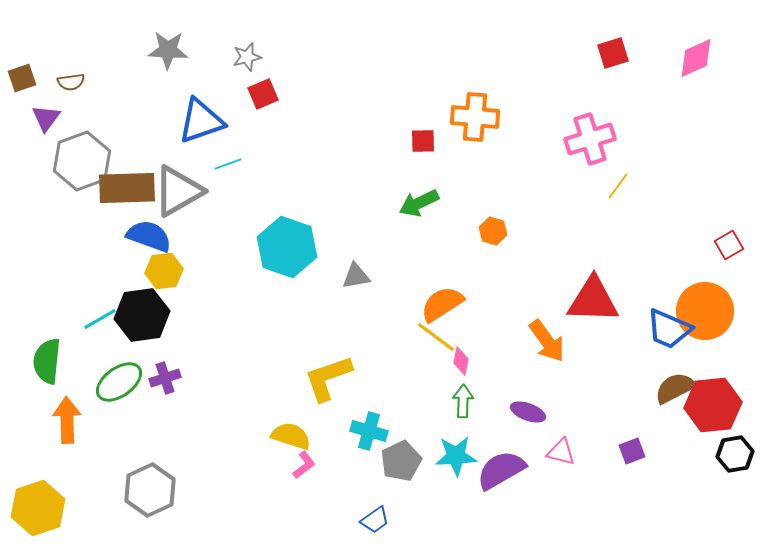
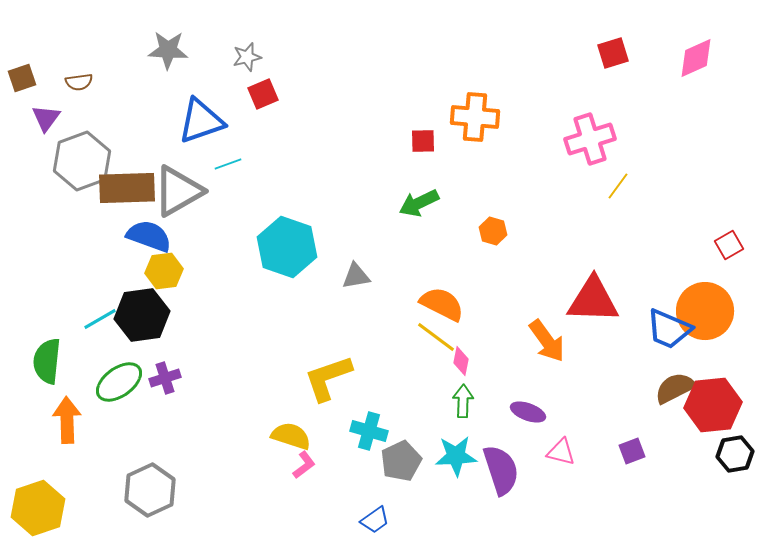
brown semicircle at (71, 82): moved 8 px right
orange semicircle at (442, 304): rotated 60 degrees clockwise
purple semicircle at (501, 470): rotated 102 degrees clockwise
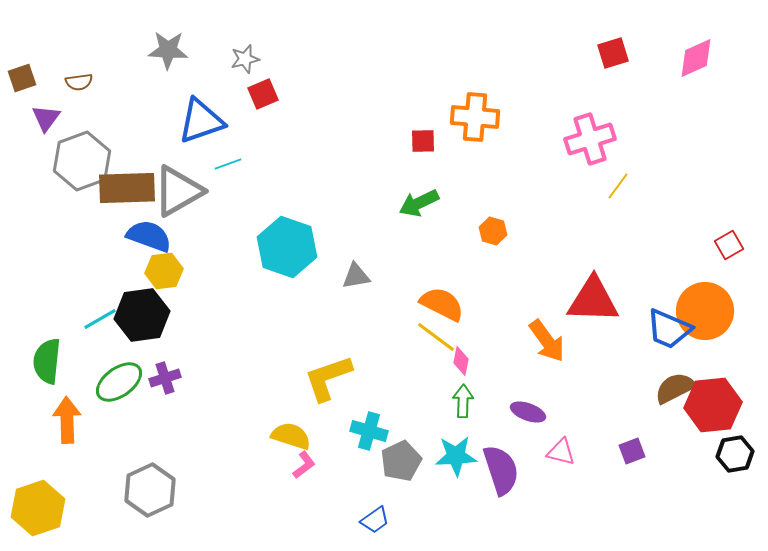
gray star at (247, 57): moved 2 px left, 2 px down
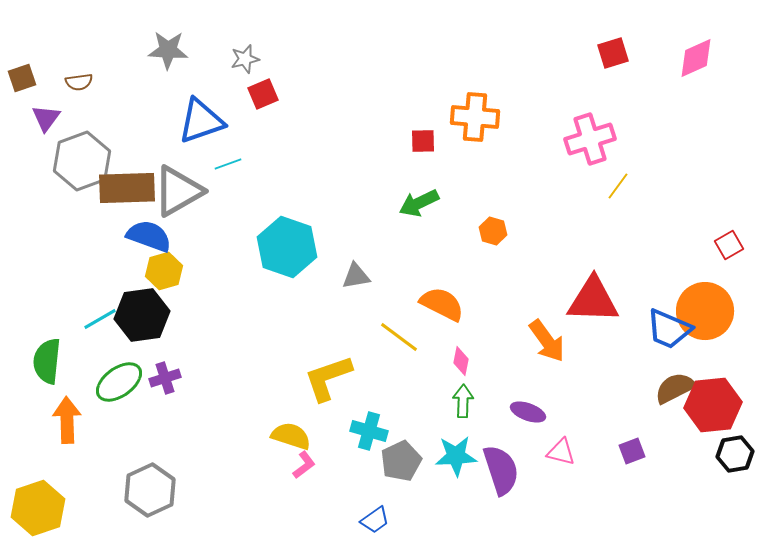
yellow hexagon at (164, 271): rotated 9 degrees counterclockwise
yellow line at (436, 337): moved 37 px left
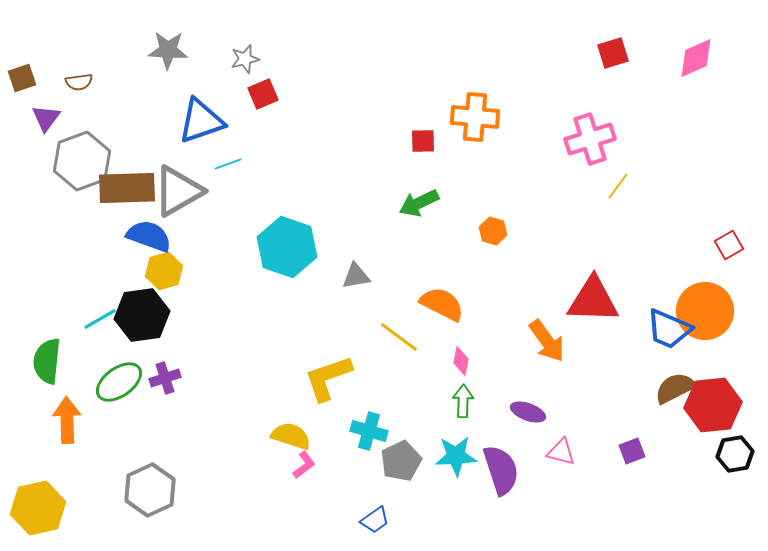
yellow hexagon at (38, 508): rotated 6 degrees clockwise
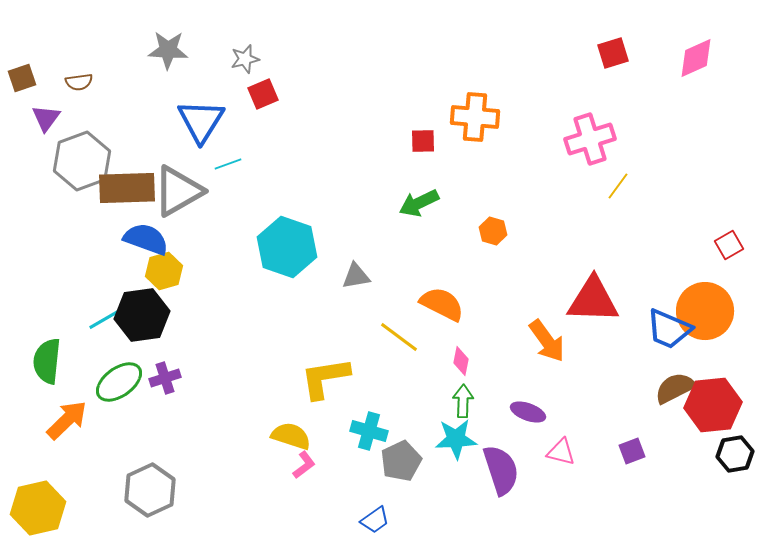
blue triangle at (201, 121): rotated 39 degrees counterclockwise
blue semicircle at (149, 236): moved 3 px left, 3 px down
cyan line at (100, 319): moved 5 px right
yellow L-shape at (328, 378): moved 3 px left; rotated 10 degrees clockwise
orange arrow at (67, 420): rotated 48 degrees clockwise
cyan star at (456, 456): moved 17 px up
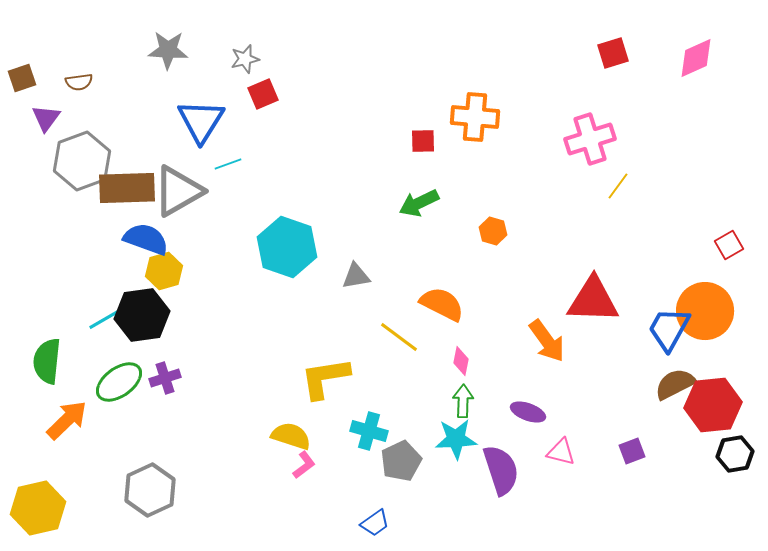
blue trapezoid at (669, 329): rotated 96 degrees clockwise
brown semicircle at (675, 388): moved 4 px up
blue trapezoid at (375, 520): moved 3 px down
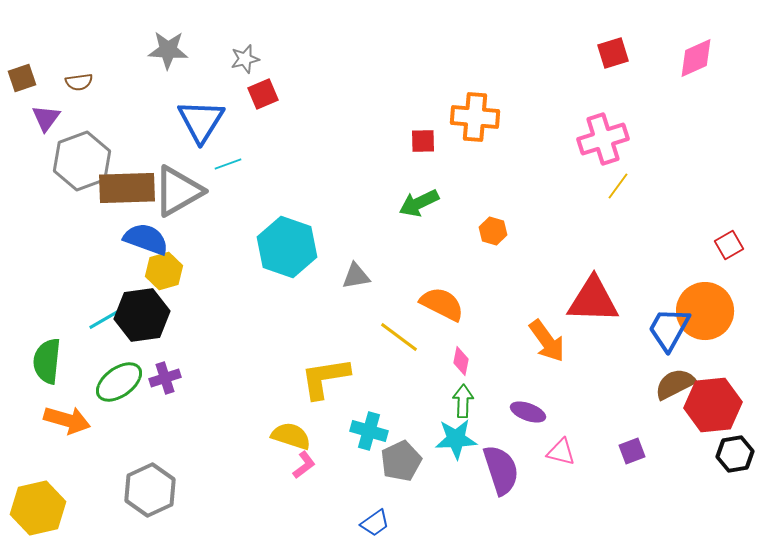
pink cross at (590, 139): moved 13 px right
orange arrow at (67, 420): rotated 60 degrees clockwise
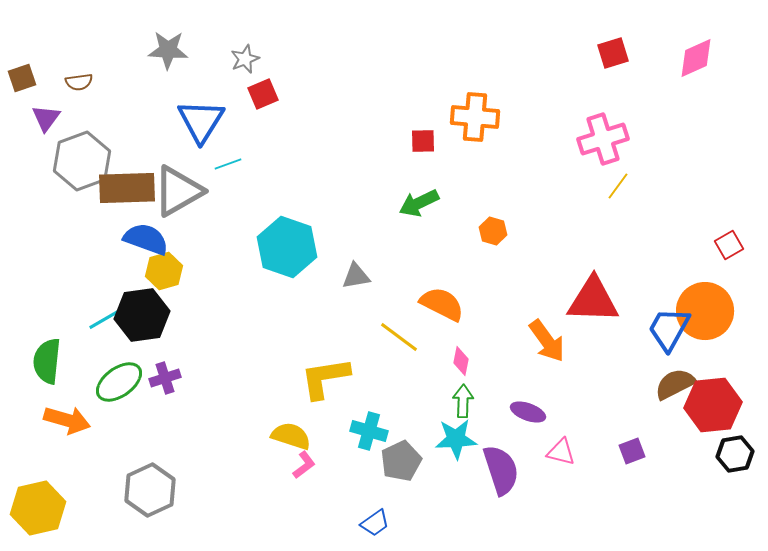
gray star at (245, 59): rotated 8 degrees counterclockwise
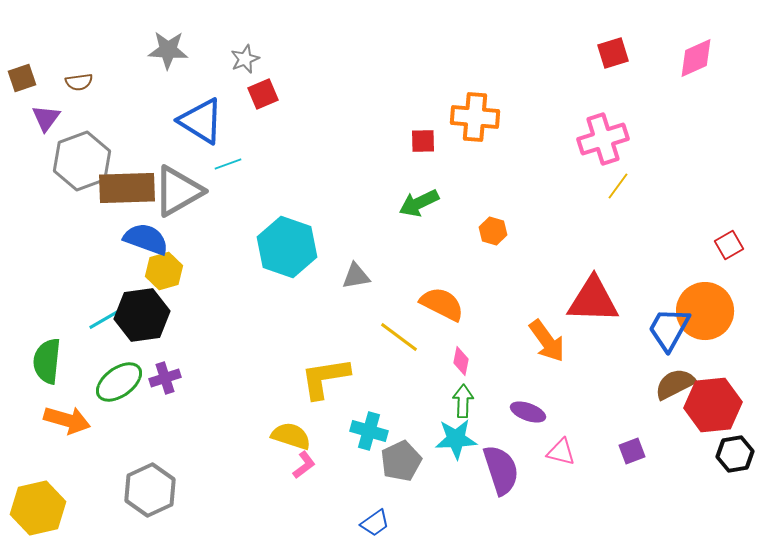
blue triangle at (201, 121): rotated 30 degrees counterclockwise
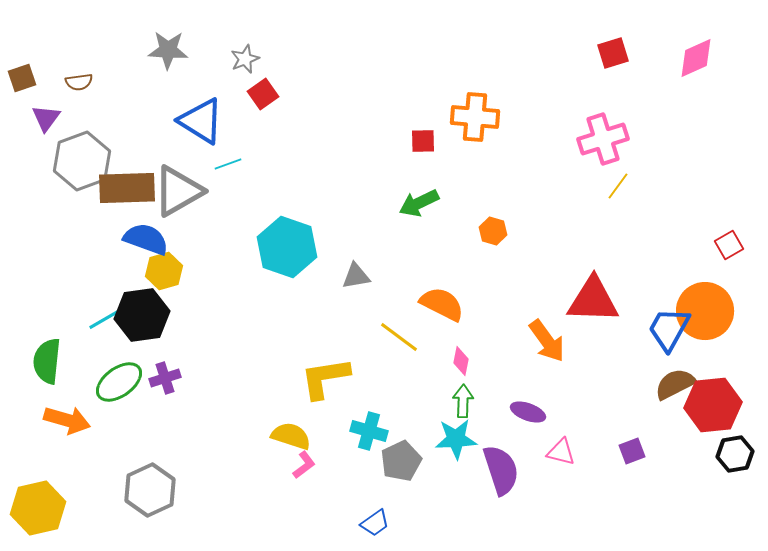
red square at (263, 94): rotated 12 degrees counterclockwise
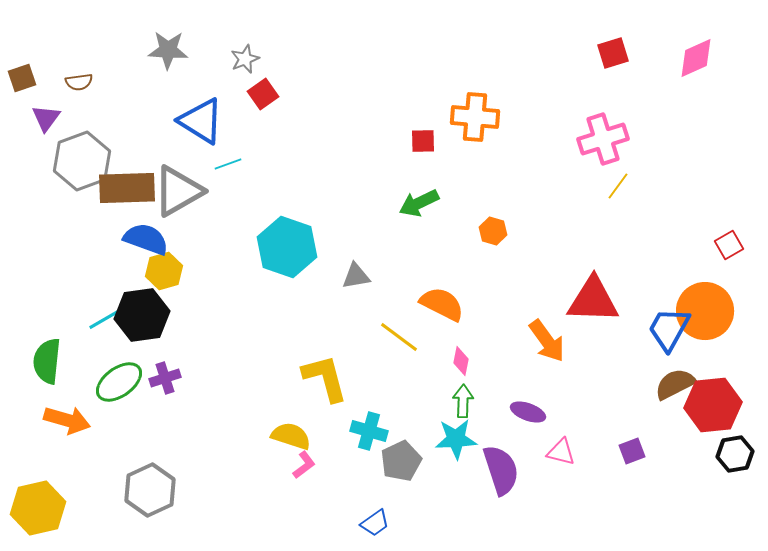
yellow L-shape at (325, 378): rotated 84 degrees clockwise
